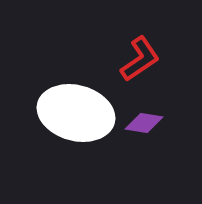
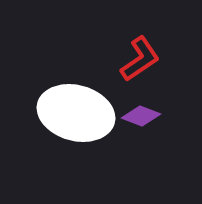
purple diamond: moved 3 px left, 7 px up; rotated 12 degrees clockwise
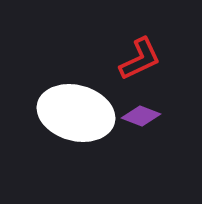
red L-shape: rotated 9 degrees clockwise
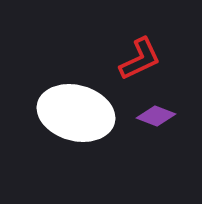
purple diamond: moved 15 px right
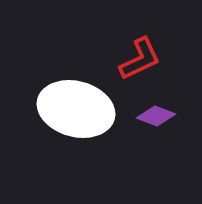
white ellipse: moved 4 px up
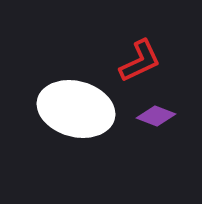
red L-shape: moved 2 px down
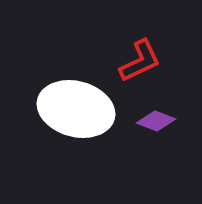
purple diamond: moved 5 px down
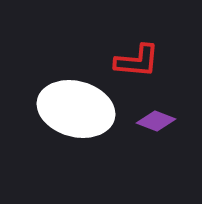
red L-shape: moved 3 px left; rotated 30 degrees clockwise
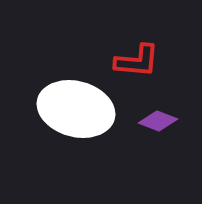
purple diamond: moved 2 px right
